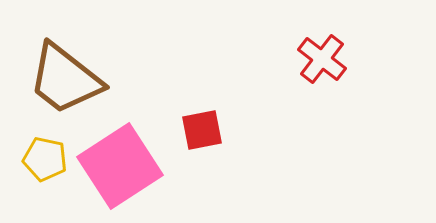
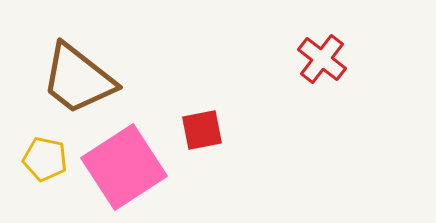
brown trapezoid: moved 13 px right
pink square: moved 4 px right, 1 px down
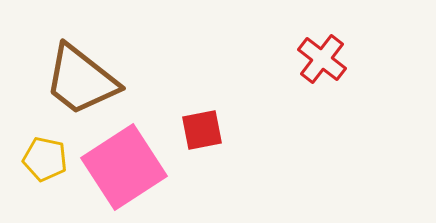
brown trapezoid: moved 3 px right, 1 px down
